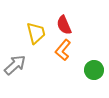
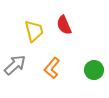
yellow trapezoid: moved 2 px left, 2 px up
orange L-shape: moved 11 px left, 18 px down
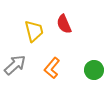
red semicircle: moved 1 px up
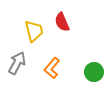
red semicircle: moved 2 px left, 2 px up
gray arrow: moved 2 px right, 2 px up; rotated 20 degrees counterclockwise
green circle: moved 2 px down
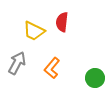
red semicircle: rotated 30 degrees clockwise
yellow trapezoid: rotated 130 degrees clockwise
green circle: moved 1 px right, 6 px down
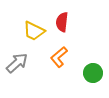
gray arrow: rotated 20 degrees clockwise
orange L-shape: moved 7 px right, 11 px up; rotated 10 degrees clockwise
green circle: moved 2 px left, 5 px up
